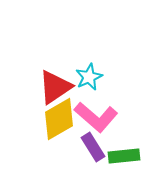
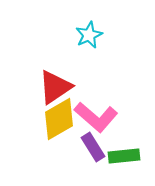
cyan star: moved 42 px up
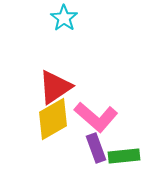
cyan star: moved 25 px left, 17 px up; rotated 12 degrees counterclockwise
yellow diamond: moved 6 px left
purple rectangle: moved 3 px right, 1 px down; rotated 12 degrees clockwise
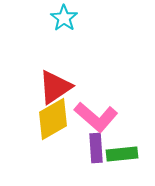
purple rectangle: rotated 16 degrees clockwise
green rectangle: moved 2 px left, 2 px up
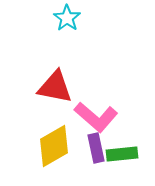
cyan star: moved 3 px right
red triangle: rotated 45 degrees clockwise
yellow diamond: moved 1 px right, 27 px down
purple rectangle: rotated 8 degrees counterclockwise
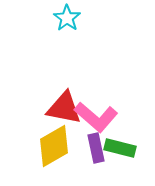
red triangle: moved 9 px right, 21 px down
green rectangle: moved 2 px left, 6 px up; rotated 20 degrees clockwise
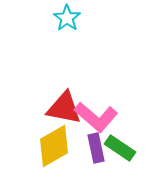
green rectangle: rotated 20 degrees clockwise
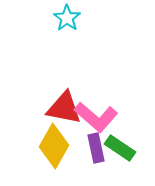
yellow diamond: rotated 30 degrees counterclockwise
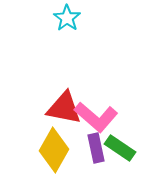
yellow diamond: moved 4 px down
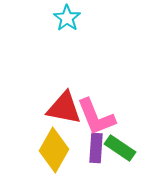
pink L-shape: rotated 27 degrees clockwise
purple rectangle: rotated 16 degrees clockwise
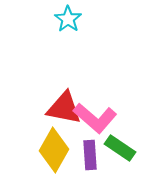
cyan star: moved 1 px right, 1 px down
pink L-shape: moved 1 px left, 1 px down; rotated 27 degrees counterclockwise
purple rectangle: moved 6 px left, 7 px down; rotated 8 degrees counterclockwise
